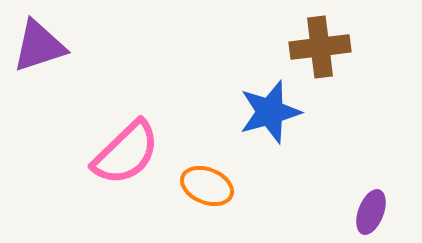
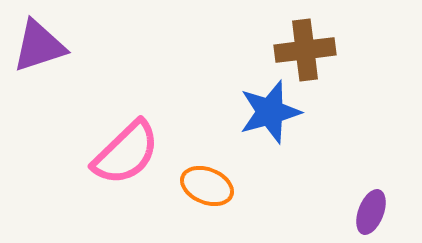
brown cross: moved 15 px left, 3 px down
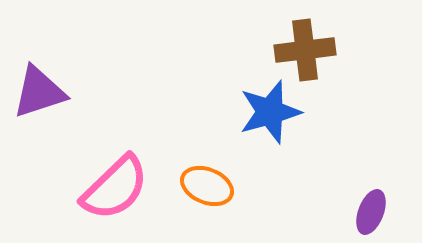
purple triangle: moved 46 px down
pink semicircle: moved 11 px left, 35 px down
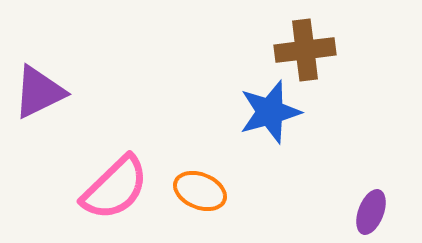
purple triangle: rotated 8 degrees counterclockwise
orange ellipse: moved 7 px left, 5 px down
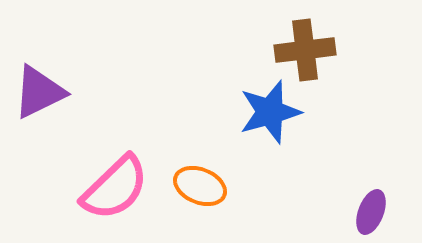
orange ellipse: moved 5 px up
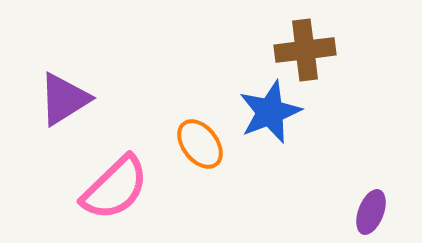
purple triangle: moved 25 px right, 7 px down; rotated 6 degrees counterclockwise
blue star: rotated 6 degrees counterclockwise
orange ellipse: moved 42 px up; rotated 30 degrees clockwise
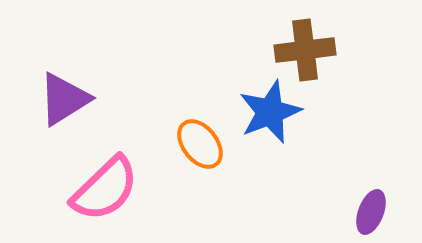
pink semicircle: moved 10 px left, 1 px down
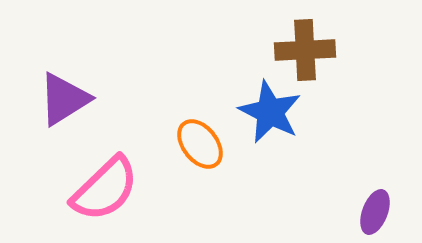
brown cross: rotated 4 degrees clockwise
blue star: rotated 24 degrees counterclockwise
purple ellipse: moved 4 px right
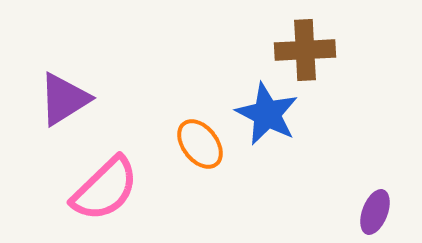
blue star: moved 3 px left, 2 px down
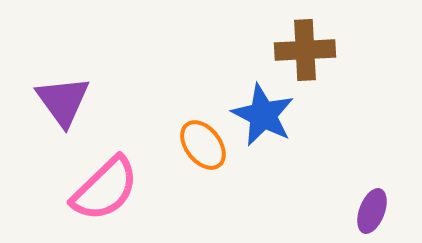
purple triangle: moved 1 px left, 2 px down; rotated 34 degrees counterclockwise
blue star: moved 4 px left, 1 px down
orange ellipse: moved 3 px right, 1 px down
purple ellipse: moved 3 px left, 1 px up
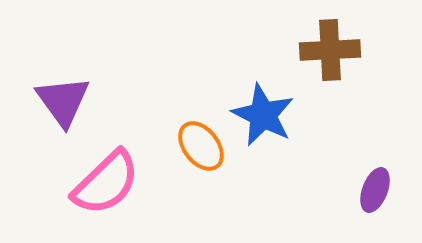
brown cross: moved 25 px right
orange ellipse: moved 2 px left, 1 px down
pink semicircle: moved 1 px right, 6 px up
purple ellipse: moved 3 px right, 21 px up
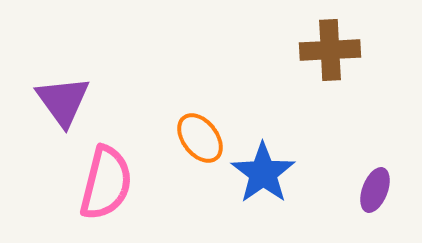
blue star: moved 58 px down; rotated 10 degrees clockwise
orange ellipse: moved 1 px left, 8 px up
pink semicircle: rotated 32 degrees counterclockwise
